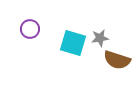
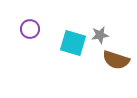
gray star: moved 3 px up
brown semicircle: moved 1 px left
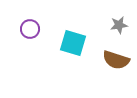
gray star: moved 19 px right, 10 px up
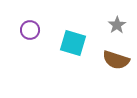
gray star: moved 2 px left; rotated 24 degrees counterclockwise
purple circle: moved 1 px down
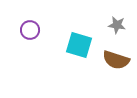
gray star: rotated 30 degrees counterclockwise
cyan square: moved 6 px right, 2 px down
